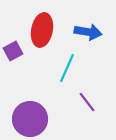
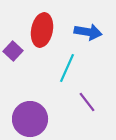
purple square: rotated 18 degrees counterclockwise
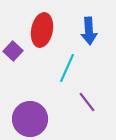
blue arrow: moved 1 px right, 1 px up; rotated 76 degrees clockwise
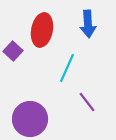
blue arrow: moved 1 px left, 7 px up
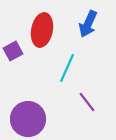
blue arrow: rotated 28 degrees clockwise
purple square: rotated 18 degrees clockwise
purple circle: moved 2 px left
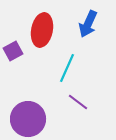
purple line: moved 9 px left; rotated 15 degrees counterclockwise
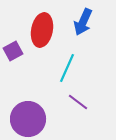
blue arrow: moved 5 px left, 2 px up
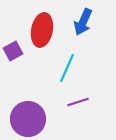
purple line: rotated 55 degrees counterclockwise
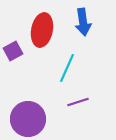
blue arrow: rotated 32 degrees counterclockwise
